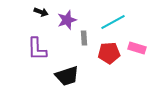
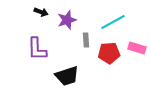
gray rectangle: moved 2 px right, 2 px down
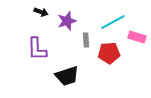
purple star: moved 1 px down
pink rectangle: moved 11 px up
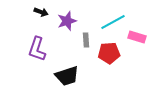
purple L-shape: rotated 20 degrees clockwise
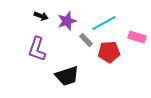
black arrow: moved 4 px down
cyan line: moved 9 px left, 1 px down
gray rectangle: rotated 40 degrees counterclockwise
red pentagon: moved 1 px up
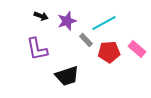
pink rectangle: moved 12 px down; rotated 24 degrees clockwise
purple L-shape: rotated 30 degrees counterclockwise
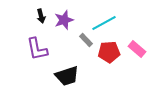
black arrow: rotated 56 degrees clockwise
purple star: moved 3 px left, 1 px up
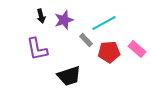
black trapezoid: moved 2 px right
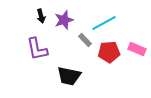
gray rectangle: moved 1 px left
pink rectangle: rotated 18 degrees counterclockwise
black trapezoid: rotated 30 degrees clockwise
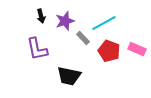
purple star: moved 1 px right, 1 px down
gray rectangle: moved 2 px left, 2 px up
red pentagon: moved 1 px up; rotated 25 degrees clockwise
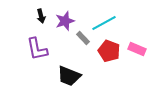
black trapezoid: rotated 10 degrees clockwise
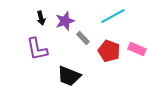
black arrow: moved 2 px down
cyan line: moved 9 px right, 7 px up
